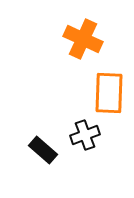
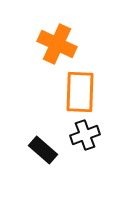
orange cross: moved 26 px left, 5 px down
orange rectangle: moved 29 px left, 1 px up
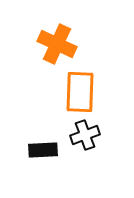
black rectangle: rotated 44 degrees counterclockwise
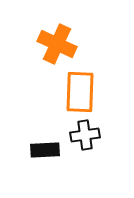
black cross: rotated 12 degrees clockwise
black rectangle: moved 2 px right
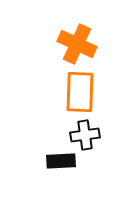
orange cross: moved 20 px right
black rectangle: moved 16 px right, 11 px down
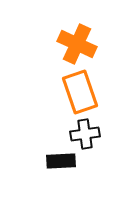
orange rectangle: rotated 21 degrees counterclockwise
black cross: moved 1 px up
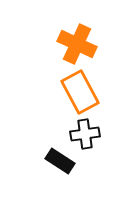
orange rectangle: rotated 9 degrees counterclockwise
black rectangle: moved 1 px left; rotated 36 degrees clockwise
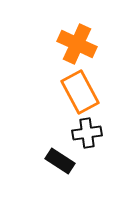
black cross: moved 2 px right, 1 px up
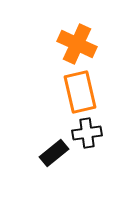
orange rectangle: rotated 15 degrees clockwise
black rectangle: moved 6 px left, 8 px up; rotated 72 degrees counterclockwise
